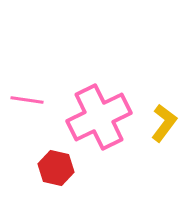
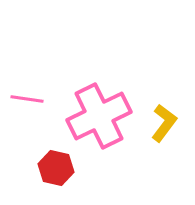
pink line: moved 1 px up
pink cross: moved 1 px up
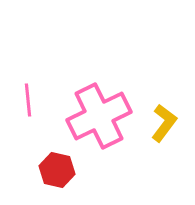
pink line: moved 1 px right, 1 px down; rotated 76 degrees clockwise
red hexagon: moved 1 px right, 2 px down
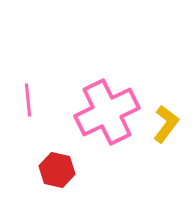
pink cross: moved 8 px right, 4 px up
yellow L-shape: moved 2 px right, 1 px down
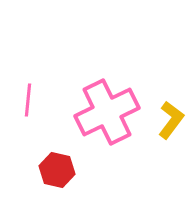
pink line: rotated 12 degrees clockwise
yellow L-shape: moved 5 px right, 4 px up
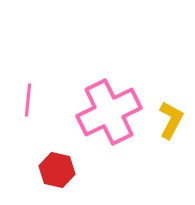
pink cross: moved 2 px right
yellow L-shape: rotated 9 degrees counterclockwise
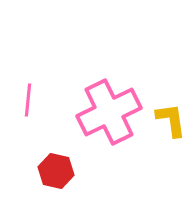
yellow L-shape: rotated 36 degrees counterclockwise
red hexagon: moved 1 px left, 1 px down
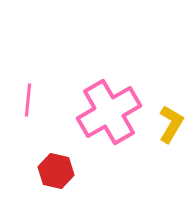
pink cross: rotated 4 degrees counterclockwise
yellow L-shape: moved 4 px down; rotated 39 degrees clockwise
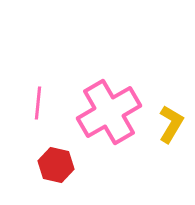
pink line: moved 10 px right, 3 px down
red hexagon: moved 6 px up
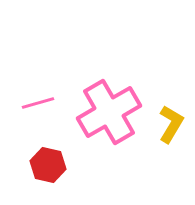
pink line: rotated 68 degrees clockwise
red hexagon: moved 8 px left
